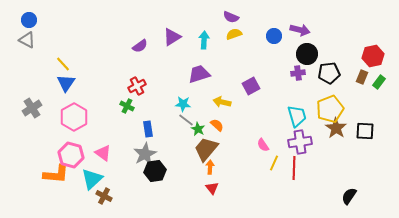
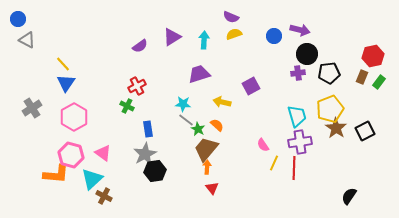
blue circle at (29, 20): moved 11 px left, 1 px up
black square at (365, 131): rotated 30 degrees counterclockwise
orange arrow at (210, 167): moved 3 px left
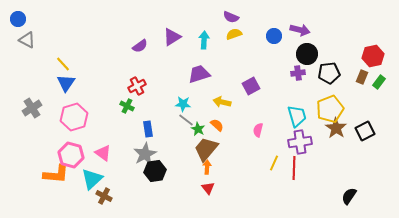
pink hexagon at (74, 117): rotated 12 degrees clockwise
pink semicircle at (263, 145): moved 5 px left, 15 px up; rotated 48 degrees clockwise
red triangle at (212, 188): moved 4 px left
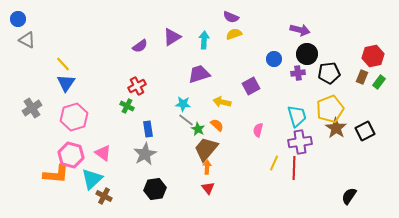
blue circle at (274, 36): moved 23 px down
black hexagon at (155, 171): moved 18 px down
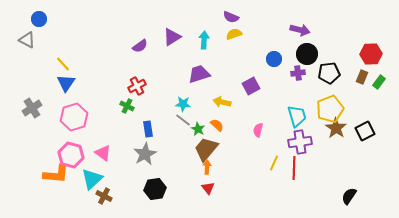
blue circle at (18, 19): moved 21 px right
red hexagon at (373, 56): moved 2 px left, 2 px up; rotated 10 degrees clockwise
gray line at (186, 120): moved 3 px left
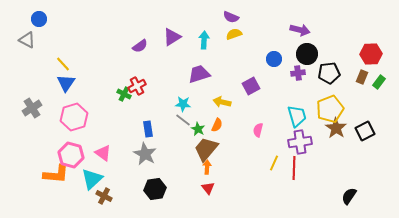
green cross at (127, 106): moved 3 px left, 12 px up
orange semicircle at (217, 125): rotated 72 degrees clockwise
gray star at (145, 154): rotated 15 degrees counterclockwise
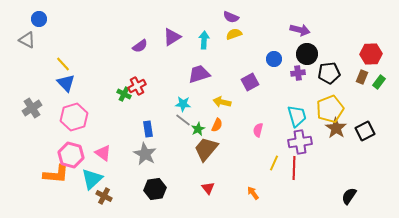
blue triangle at (66, 83): rotated 18 degrees counterclockwise
purple square at (251, 86): moved 1 px left, 4 px up
green star at (198, 129): rotated 16 degrees clockwise
orange arrow at (207, 167): moved 46 px right, 26 px down; rotated 40 degrees counterclockwise
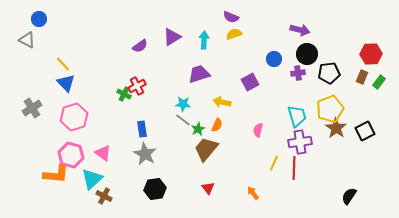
blue rectangle at (148, 129): moved 6 px left
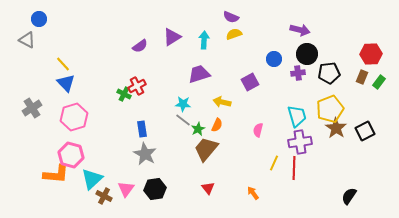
pink triangle at (103, 153): moved 23 px right, 36 px down; rotated 30 degrees clockwise
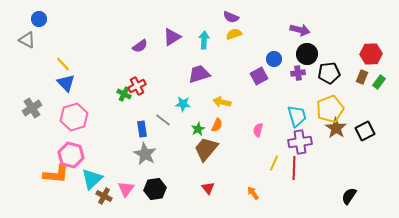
purple square at (250, 82): moved 9 px right, 6 px up
gray line at (183, 120): moved 20 px left
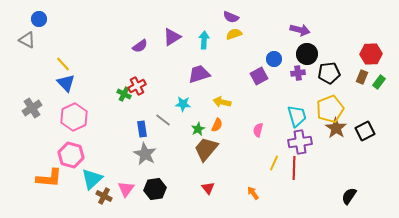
pink hexagon at (74, 117): rotated 8 degrees counterclockwise
orange L-shape at (56, 174): moved 7 px left, 4 px down
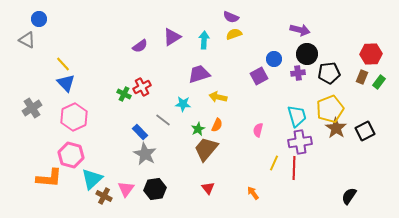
red cross at (137, 86): moved 5 px right, 1 px down
yellow arrow at (222, 102): moved 4 px left, 5 px up
blue rectangle at (142, 129): moved 2 px left, 3 px down; rotated 35 degrees counterclockwise
